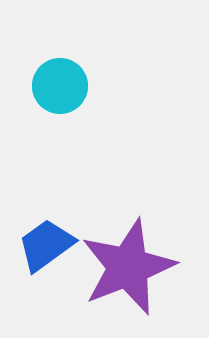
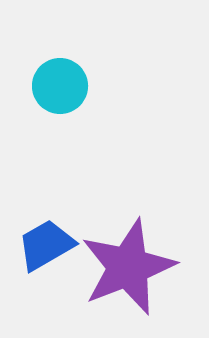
blue trapezoid: rotated 6 degrees clockwise
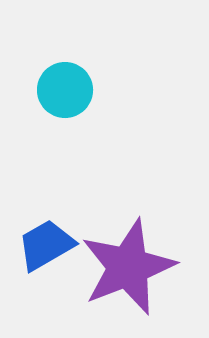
cyan circle: moved 5 px right, 4 px down
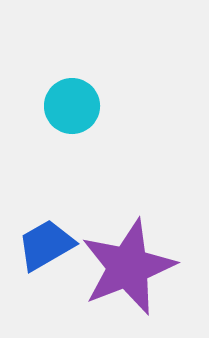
cyan circle: moved 7 px right, 16 px down
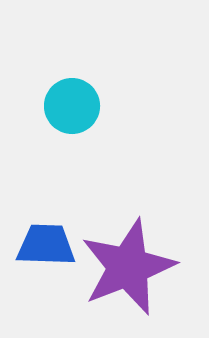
blue trapezoid: rotated 32 degrees clockwise
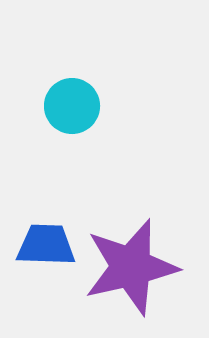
purple star: moved 3 px right; rotated 8 degrees clockwise
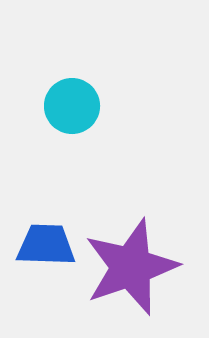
purple star: rotated 6 degrees counterclockwise
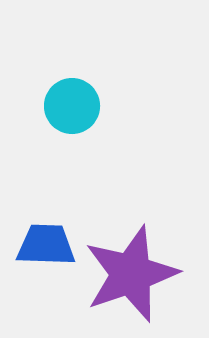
purple star: moved 7 px down
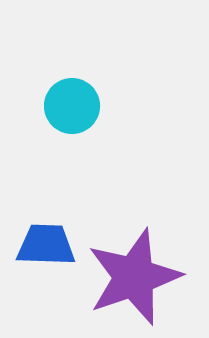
purple star: moved 3 px right, 3 px down
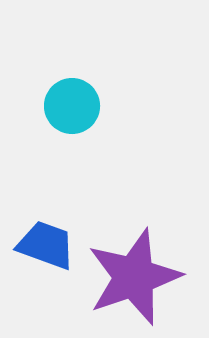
blue trapezoid: rotated 18 degrees clockwise
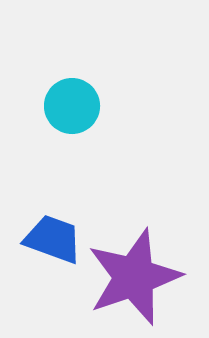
blue trapezoid: moved 7 px right, 6 px up
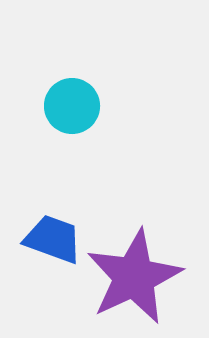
purple star: rotated 6 degrees counterclockwise
